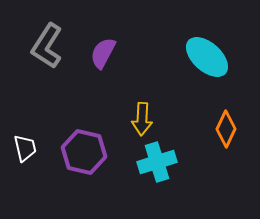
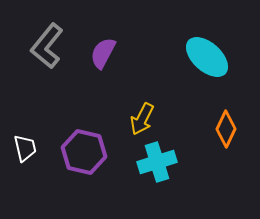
gray L-shape: rotated 6 degrees clockwise
yellow arrow: rotated 24 degrees clockwise
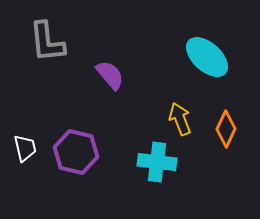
gray L-shape: moved 4 px up; rotated 45 degrees counterclockwise
purple semicircle: moved 7 px right, 22 px down; rotated 112 degrees clockwise
yellow arrow: moved 38 px right; rotated 132 degrees clockwise
purple hexagon: moved 8 px left
cyan cross: rotated 24 degrees clockwise
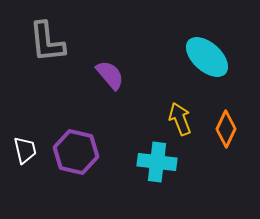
white trapezoid: moved 2 px down
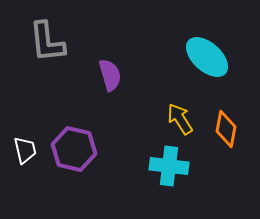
purple semicircle: rotated 24 degrees clockwise
yellow arrow: rotated 12 degrees counterclockwise
orange diamond: rotated 15 degrees counterclockwise
purple hexagon: moved 2 px left, 3 px up
cyan cross: moved 12 px right, 4 px down
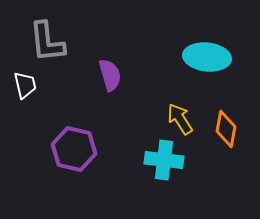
cyan ellipse: rotated 36 degrees counterclockwise
white trapezoid: moved 65 px up
cyan cross: moved 5 px left, 6 px up
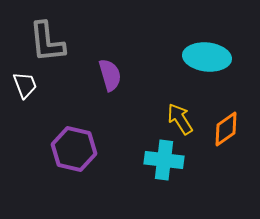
white trapezoid: rotated 8 degrees counterclockwise
orange diamond: rotated 45 degrees clockwise
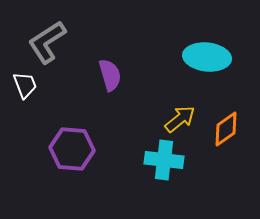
gray L-shape: rotated 63 degrees clockwise
yellow arrow: rotated 84 degrees clockwise
purple hexagon: moved 2 px left; rotated 9 degrees counterclockwise
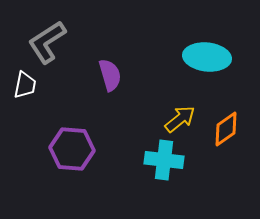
white trapezoid: rotated 32 degrees clockwise
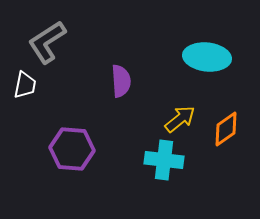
purple semicircle: moved 11 px right, 6 px down; rotated 12 degrees clockwise
